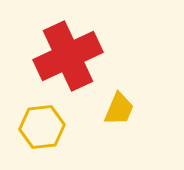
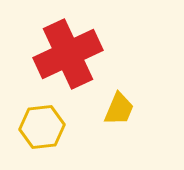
red cross: moved 2 px up
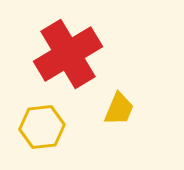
red cross: rotated 6 degrees counterclockwise
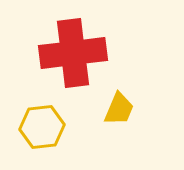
red cross: moved 5 px right, 1 px up; rotated 24 degrees clockwise
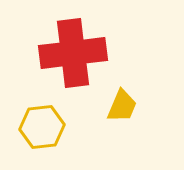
yellow trapezoid: moved 3 px right, 3 px up
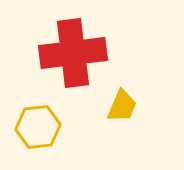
yellow hexagon: moved 4 px left
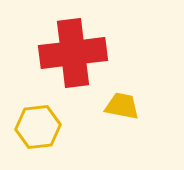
yellow trapezoid: rotated 102 degrees counterclockwise
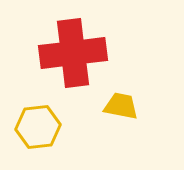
yellow trapezoid: moved 1 px left
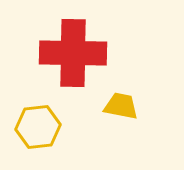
red cross: rotated 8 degrees clockwise
